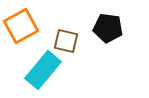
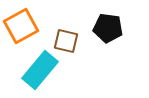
cyan rectangle: moved 3 px left
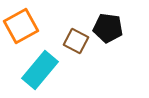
brown square: moved 10 px right; rotated 15 degrees clockwise
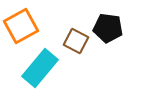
cyan rectangle: moved 2 px up
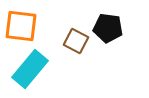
orange square: rotated 36 degrees clockwise
cyan rectangle: moved 10 px left, 1 px down
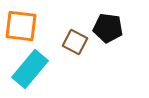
brown square: moved 1 px left, 1 px down
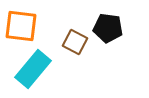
cyan rectangle: moved 3 px right
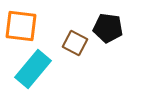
brown square: moved 1 px down
